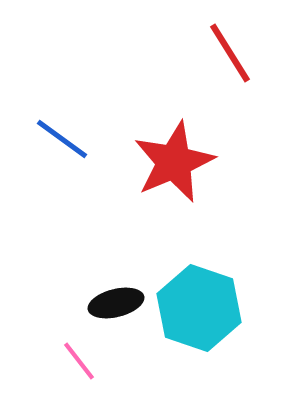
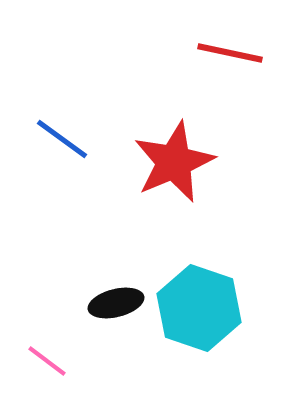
red line: rotated 46 degrees counterclockwise
pink line: moved 32 px left; rotated 15 degrees counterclockwise
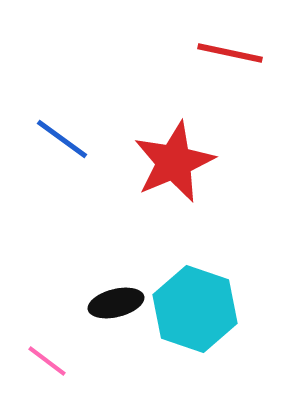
cyan hexagon: moved 4 px left, 1 px down
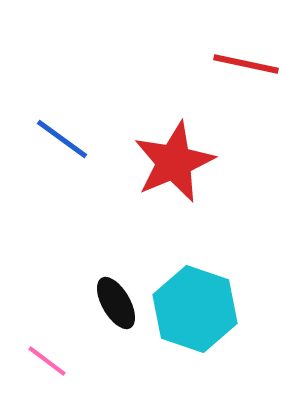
red line: moved 16 px right, 11 px down
black ellipse: rotated 74 degrees clockwise
